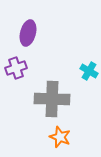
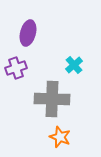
cyan cross: moved 15 px left, 6 px up; rotated 18 degrees clockwise
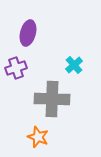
orange star: moved 22 px left
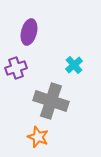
purple ellipse: moved 1 px right, 1 px up
gray cross: moved 1 px left, 2 px down; rotated 16 degrees clockwise
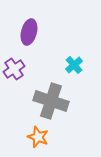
purple cross: moved 2 px left, 1 px down; rotated 15 degrees counterclockwise
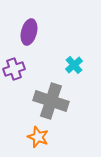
purple cross: rotated 15 degrees clockwise
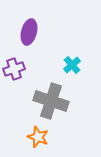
cyan cross: moved 2 px left
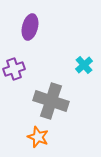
purple ellipse: moved 1 px right, 5 px up
cyan cross: moved 12 px right
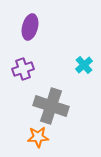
purple cross: moved 9 px right
gray cross: moved 5 px down
orange star: rotated 25 degrees counterclockwise
